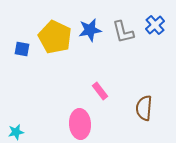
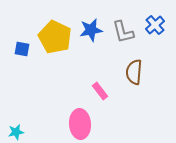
blue star: moved 1 px right
brown semicircle: moved 10 px left, 36 px up
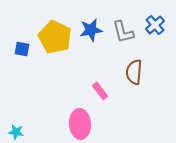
cyan star: rotated 21 degrees clockwise
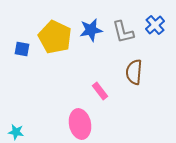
pink ellipse: rotated 8 degrees counterclockwise
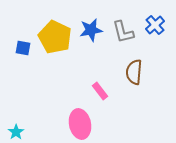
blue square: moved 1 px right, 1 px up
cyan star: rotated 28 degrees clockwise
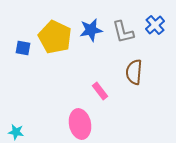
cyan star: rotated 28 degrees counterclockwise
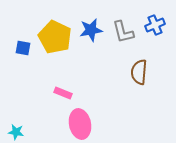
blue cross: rotated 18 degrees clockwise
brown semicircle: moved 5 px right
pink rectangle: moved 37 px left, 2 px down; rotated 30 degrees counterclockwise
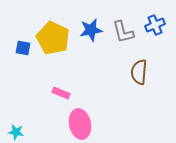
yellow pentagon: moved 2 px left, 1 px down
pink rectangle: moved 2 px left
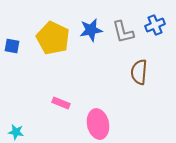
blue square: moved 11 px left, 2 px up
pink rectangle: moved 10 px down
pink ellipse: moved 18 px right
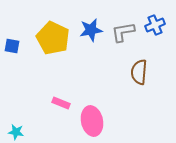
gray L-shape: rotated 95 degrees clockwise
pink ellipse: moved 6 px left, 3 px up
